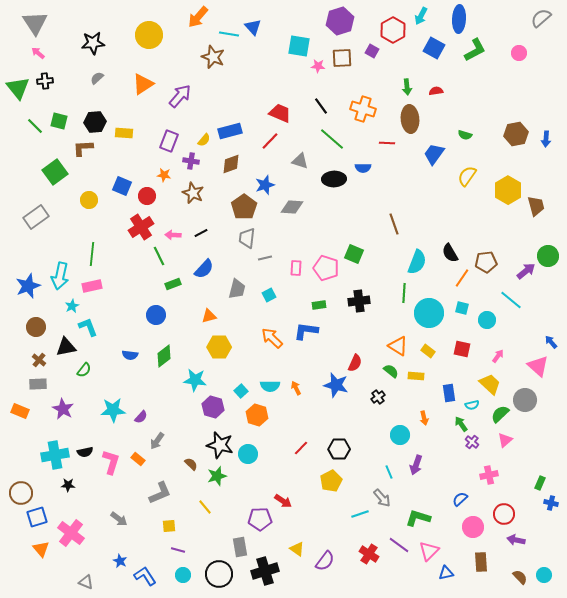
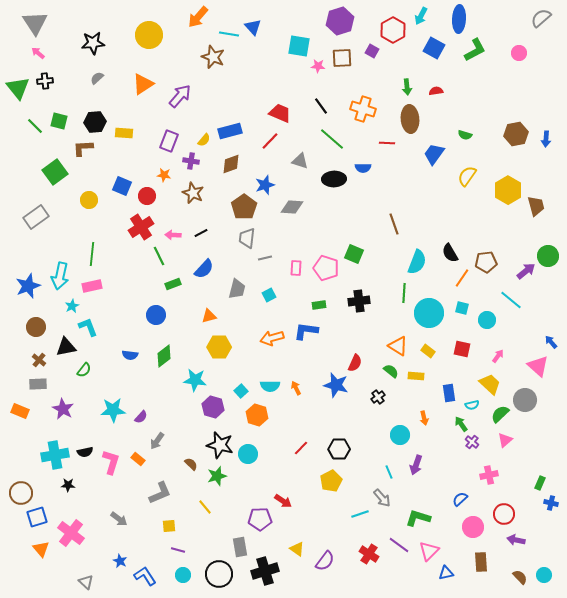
orange arrow at (272, 338): rotated 60 degrees counterclockwise
gray triangle at (86, 582): rotated 21 degrees clockwise
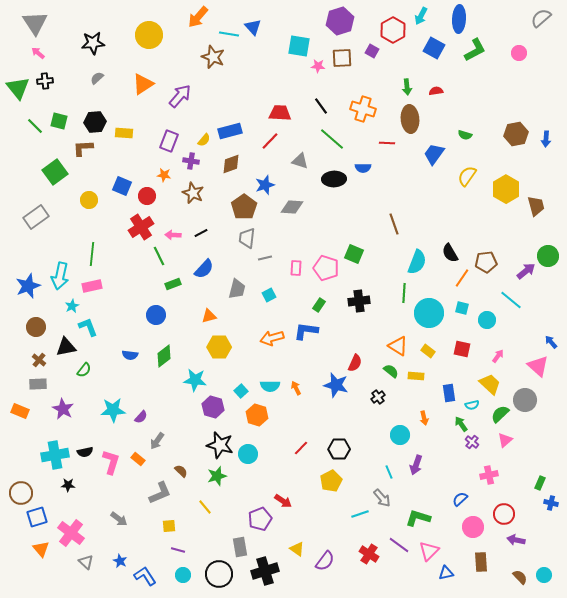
red trapezoid at (280, 113): rotated 20 degrees counterclockwise
yellow hexagon at (508, 190): moved 2 px left, 1 px up
green rectangle at (319, 305): rotated 48 degrees counterclockwise
brown semicircle at (191, 464): moved 10 px left, 7 px down
purple pentagon at (260, 519): rotated 20 degrees counterclockwise
gray triangle at (86, 582): moved 20 px up
